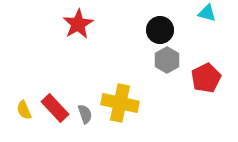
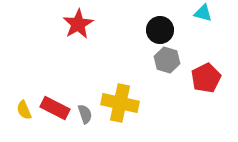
cyan triangle: moved 4 px left
gray hexagon: rotated 15 degrees counterclockwise
red rectangle: rotated 20 degrees counterclockwise
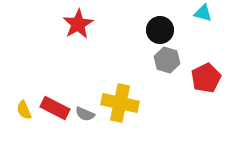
gray semicircle: rotated 132 degrees clockwise
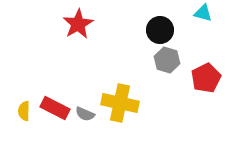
yellow semicircle: moved 1 px down; rotated 24 degrees clockwise
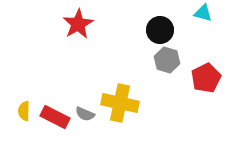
red rectangle: moved 9 px down
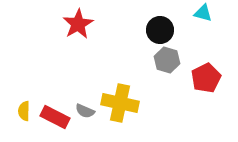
gray semicircle: moved 3 px up
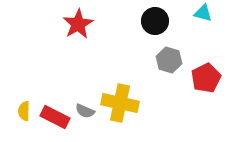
black circle: moved 5 px left, 9 px up
gray hexagon: moved 2 px right
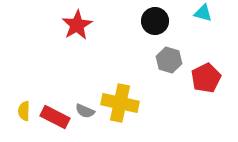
red star: moved 1 px left, 1 px down
